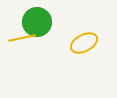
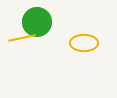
yellow ellipse: rotated 28 degrees clockwise
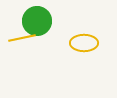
green circle: moved 1 px up
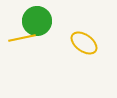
yellow ellipse: rotated 36 degrees clockwise
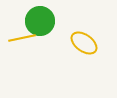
green circle: moved 3 px right
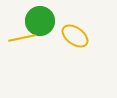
yellow ellipse: moved 9 px left, 7 px up
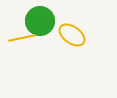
yellow ellipse: moved 3 px left, 1 px up
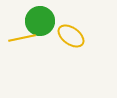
yellow ellipse: moved 1 px left, 1 px down
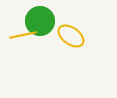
yellow line: moved 1 px right, 3 px up
